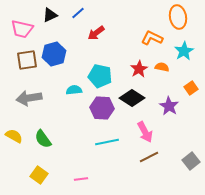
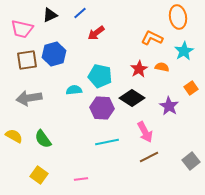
blue line: moved 2 px right
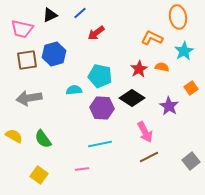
cyan line: moved 7 px left, 2 px down
pink line: moved 1 px right, 10 px up
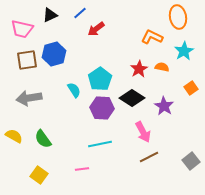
red arrow: moved 4 px up
orange L-shape: moved 1 px up
cyan pentagon: moved 3 px down; rotated 25 degrees clockwise
cyan semicircle: rotated 63 degrees clockwise
purple star: moved 5 px left
pink arrow: moved 2 px left
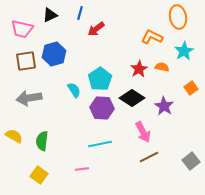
blue line: rotated 32 degrees counterclockwise
brown square: moved 1 px left, 1 px down
green semicircle: moved 1 px left, 2 px down; rotated 42 degrees clockwise
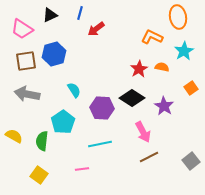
pink trapezoid: rotated 20 degrees clockwise
cyan pentagon: moved 37 px left, 43 px down
gray arrow: moved 2 px left, 4 px up; rotated 20 degrees clockwise
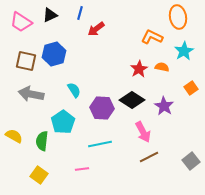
pink trapezoid: moved 1 px left, 7 px up
brown square: rotated 20 degrees clockwise
gray arrow: moved 4 px right
black diamond: moved 2 px down
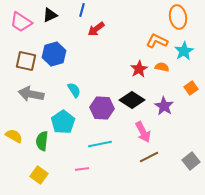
blue line: moved 2 px right, 3 px up
orange L-shape: moved 5 px right, 4 px down
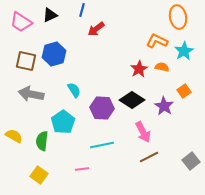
orange square: moved 7 px left, 3 px down
cyan line: moved 2 px right, 1 px down
